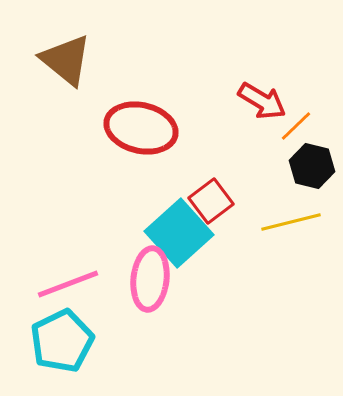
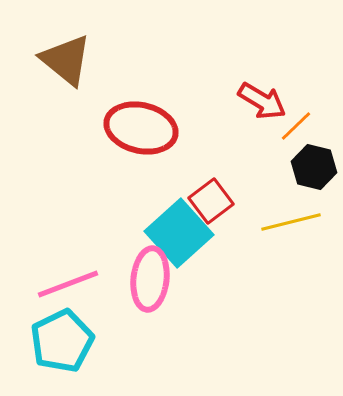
black hexagon: moved 2 px right, 1 px down
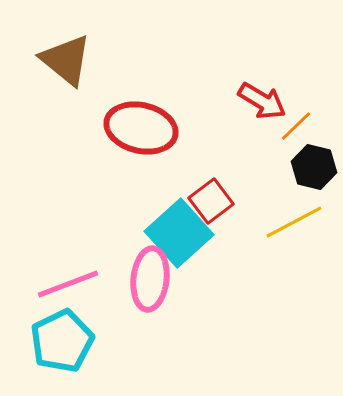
yellow line: moved 3 px right; rotated 14 degrees counterclockwise
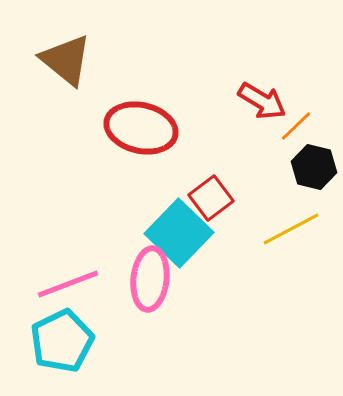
red square: moved 3 px up
yellow line: moved 3 px left, 7 px down
cyan square: rotated 4 degrees counterclockwise
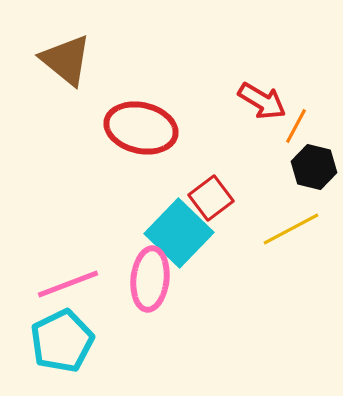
orange line: rotated 18 degrees counterclockwise
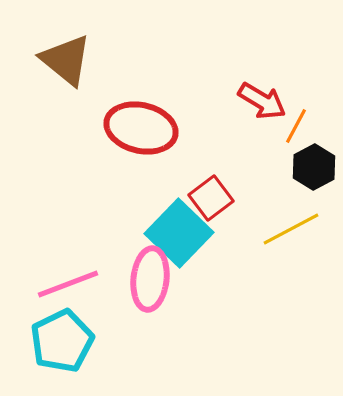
black hexagon: rotated 18 degrees clockwise
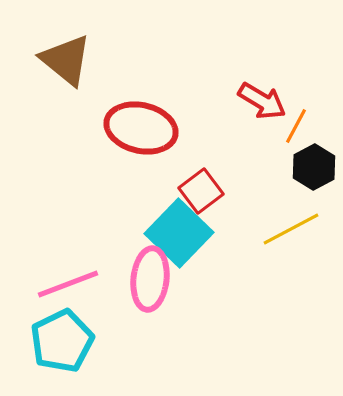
red square: moved 10 px left, 7 px up
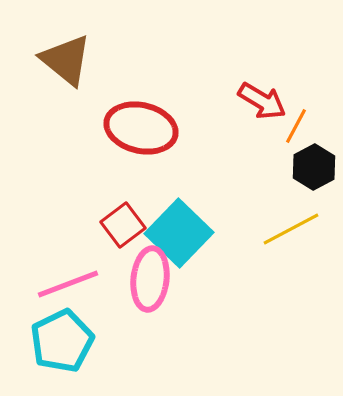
red square: moved 78 px left, 34 px down
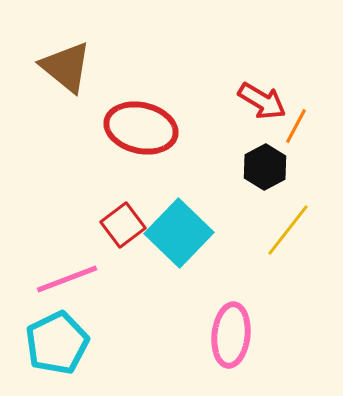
brown triangle: moved 7 px down
black hexagon: moved 49 px left
yellow line: moved 3 px left, 1 px down; rotated 24 degrees counterclockwise
pink ellipse: moved 81 px right, 56 px down
pink line: moved 1 px left, 5 px up
cyan pentagon: moved 5 px left, 2 px down
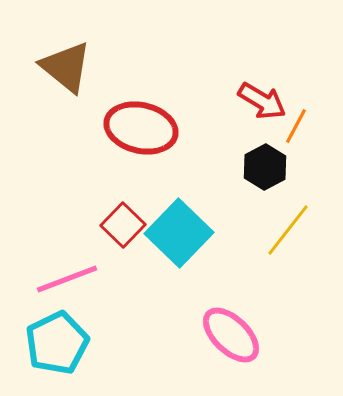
red square: rotated 9 degrees counterclockwise
pink ellipse: rotated 52 degrees counterclockwise
